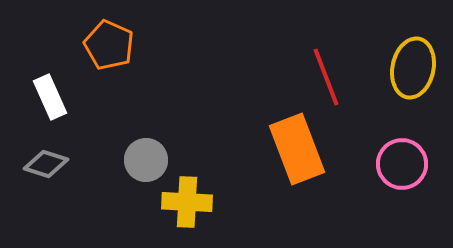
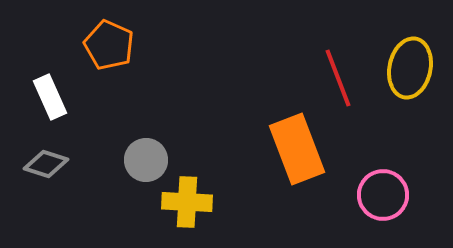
yellow ellipse: moved 3 px left
red line: moved 12 px right, 1 px down
pink circle: moved 19 px left, 31 px down
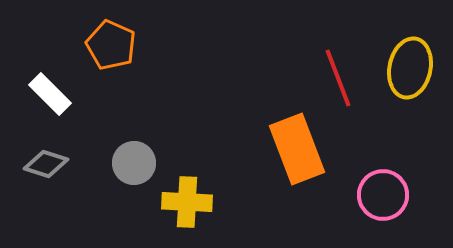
orange pentagon: moved 2 px right
white rectangle: moved 3 px up; rotated 21 degrees counterclockwise
gray circle: moved 12 px left, 3 px down
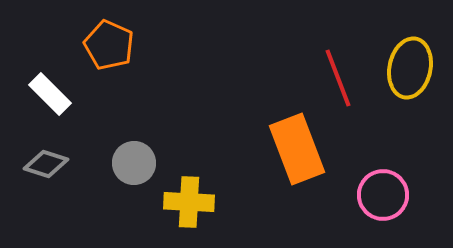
orange pentagon: moved 2 px left
yellow cross: moved 2 px right
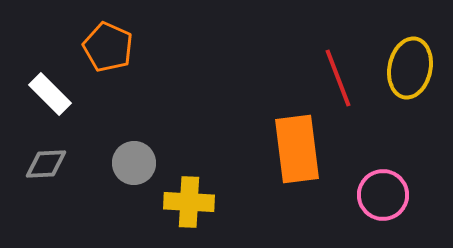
orange pentagon: moved 1 px left, 2 px down
orange rectangle: rotated 14 degrees clockwise
gray diamond: rotated 21 degrees counterclockwise
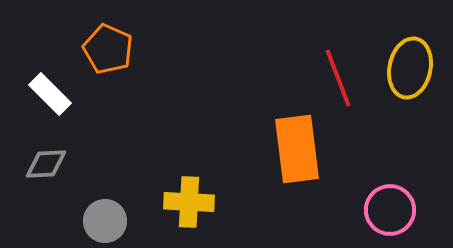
orange pentagon: moved 2 px down
gray circle: moved 29 px left, 58 px down
pink circle: moved 7 px right, 15 px down
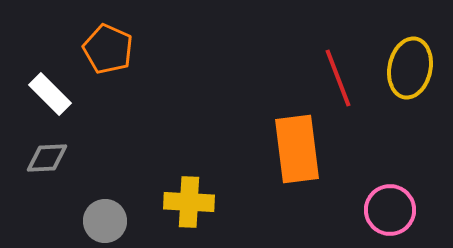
gray diamond: moved 1 px right, 6 px up
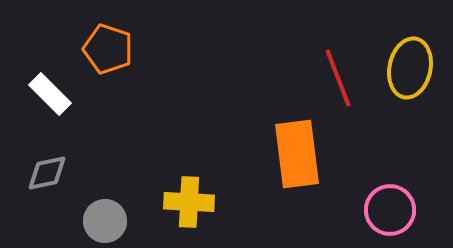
orange pentagon: rotated 6 degrees counterclockwise
orange rectangle: moved 5 px down
gray diamond: moved 15 px down; rotated 9 degrees counterclockwise
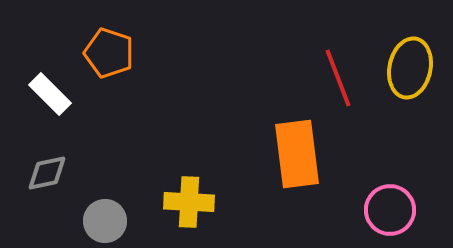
orange pentagon: moved 1 px right, 4 px down
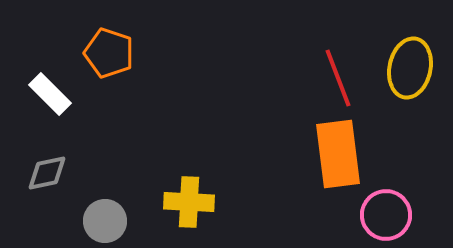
orange rectangle: moved 41 px right
pink circle: moved 4 px left, 5 px down
